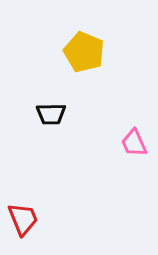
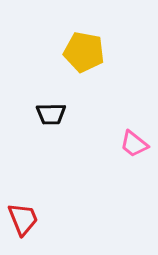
yellow pentagon: rotated 12 degrees counterclockwise
pink trapezoid: moved 1 px down; rotated 28 degrees counterclockwise
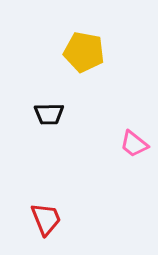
black trapezoid: moved 2 px left
red trapezoid: moved 23 px right
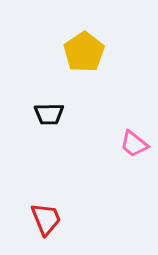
yellow pentagon: rotated 27 degrees clockwise
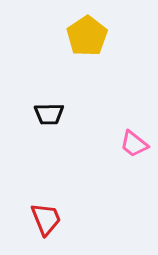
yellow pentagon: moved 3 px right, 16 px up
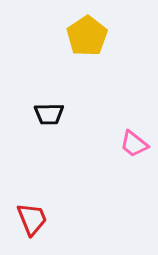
red trapezoid: moved 14 px left
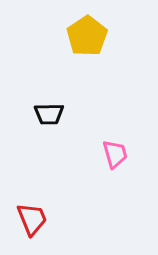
pink trapezoid: moved 19 px left, 10 px down; rotated 144 degrees counterclockwise
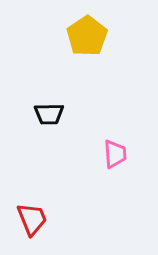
pink trapezoid: rotated 12 degrees clockwise
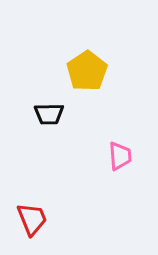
yellow pentagon: moved 35 px down
pink trapezoid: moved 5 px right, 2 px down
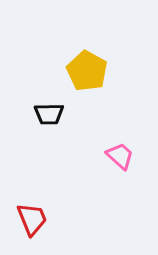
yellow pentagon: rotated 9 degrees counterclockwise
pink trapezoid: rotated 44 degrees counterclockwise
